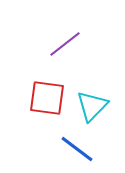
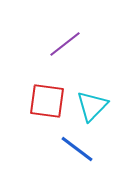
red square: moved 3 px down
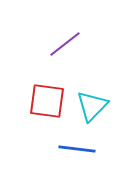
blue line: rotated 30 degrees counterclockwise
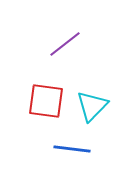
red square: moved 1 px left
blue line: moved 5 px left
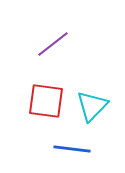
purple line: moved 12 px left
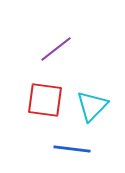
purple line: moved 3 px right, 5 px down
red square: moved 1 px left, 1 px up
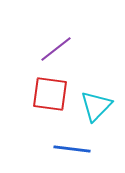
red square: moved 5 px right, 6 px up
cyan triangle: moved 4 px right
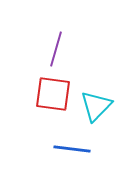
purple line: rotated 36 degrees counterclockwise
red square: moved 3 px right
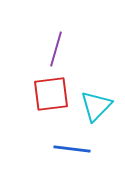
red square: moved 2 px left; rotated 15 degrees counterclockwise
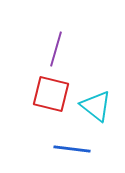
red square: rotated 21 degrees clockwise
cyan triangle: rotated 36 degrees counterclockwise
